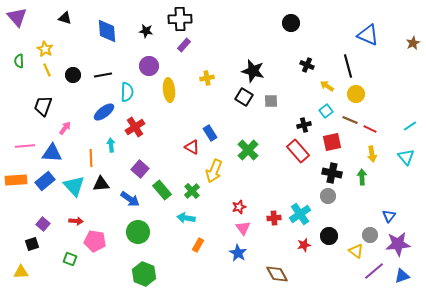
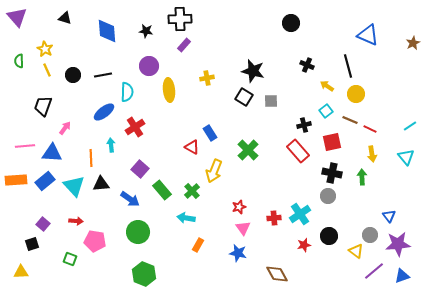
blue triangle at (389, 216): rotated 16 degrees counterclockwise
blue star at (238, 253): rotated 18 degrees counterclockwise
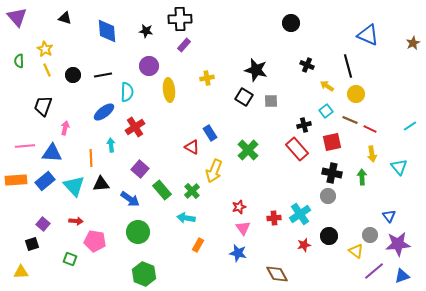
black star at (253, 71): moved 3 px right, 1 px up
pink arrow at (65, 128): rotated 24 degrees counterclockwise
red rectangle at (298, 151): moved 1 px left, 2 px up
cyan triangle at (406, 157): moved 7 px left, 10 px down
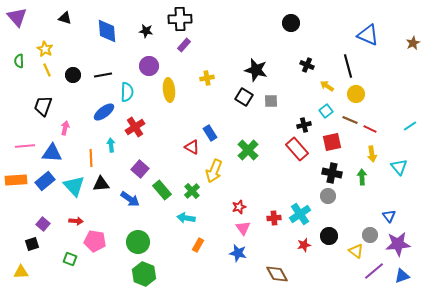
green circle at (138, 232): moved 10 px down
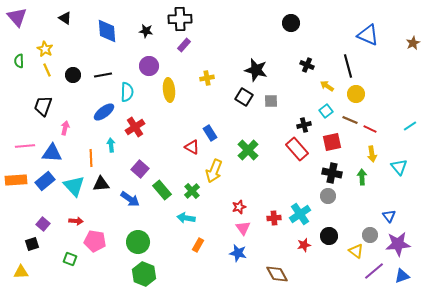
black triangle at (65, 18): rotated 16 degrees clockwise
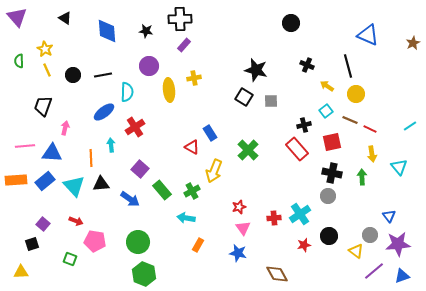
yellow cross at (207, 78): moved 13 px left
green cross at (192, 191): rotated 14 degrees clockwise
red arrow at (76, 221): rotated 16 degrees clockwise
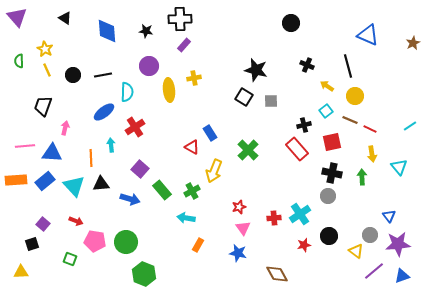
yellow circle at (356, 94): moved 1 px left, 2 px down
blue arrow at (130, 199): rotated 18 degrees counterclockwise
green circle at (138, 242): moved 12 px left
